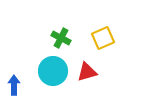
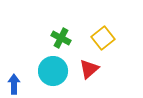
yellow square: rotated 15 degrees counterclockwise
red triangle: moved 2 px right, 3 px up; rotated 25 degrees counterclockwise
blue arrow: moved 1 px up
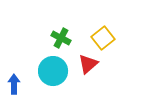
red triangle: moved 1 px left, 5 px up
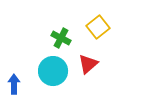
yellow square: moved 5 px left, 11 px up
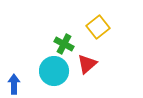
green cross: moved 3 px right, 6 px down
red triangle: moved 1 px left
cyan circle: moved 1 px right
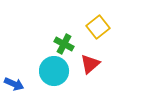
red triangle: moved 3 px right
blue arrow: rotated 114 degrees clockwise
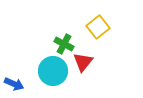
red triangle: moved 7 px left, 2 px up; rotated 10 degrees counterclockwise
cyan circle: moved 1 px left
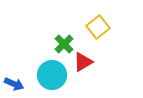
green cross: rotated 18 degrees clockwise
red triangle: rotated 20 degrees clockwise
cyan circle: moved 1 px left, 4 px down
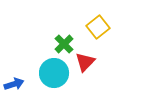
red triangle: moved 2 px right; rotated 15 degrees counterclockwise
cyan circle: moved 2 px right, 2 px up
blue arrow: rotated 42 degrees counterclockwise
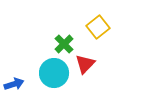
red triangle: moved 2 px down
